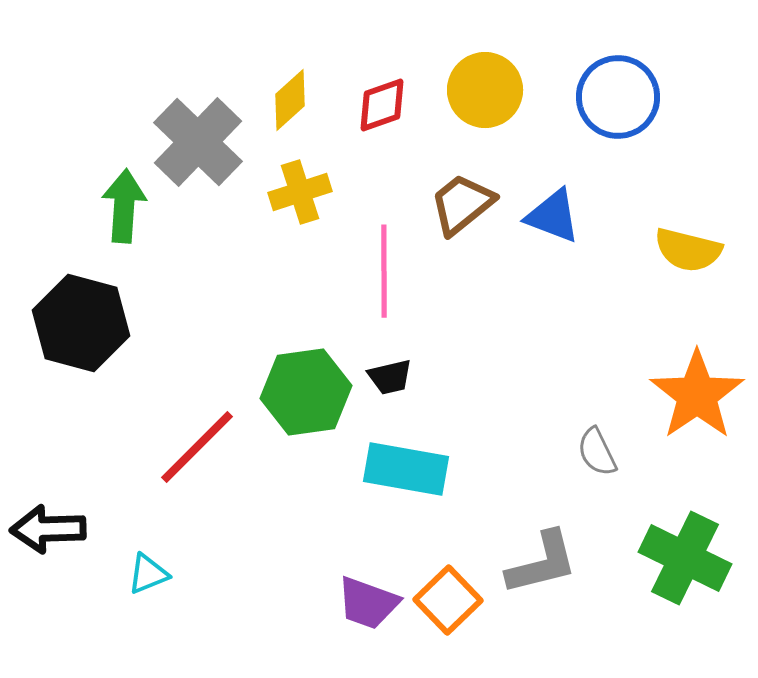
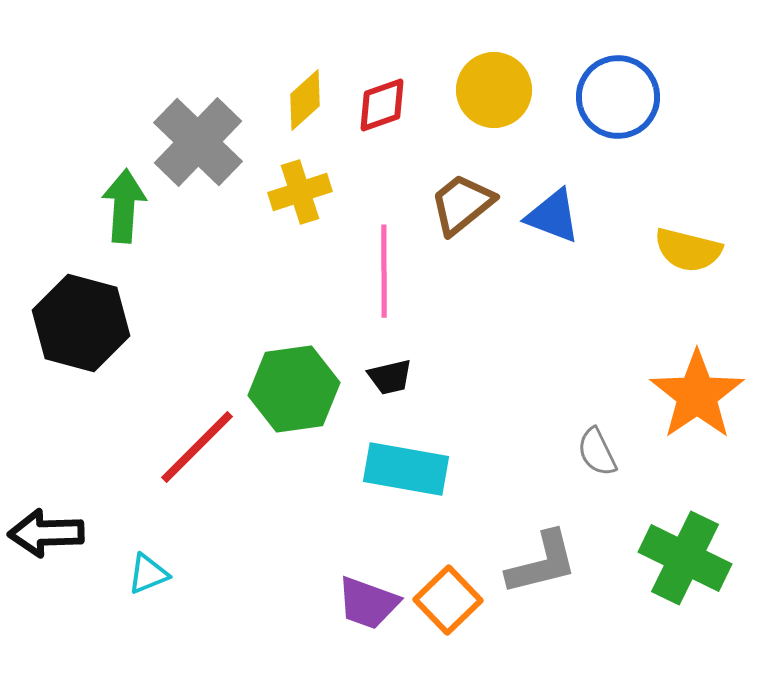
yellow circle: moved 9 px right
yellow diamond: moved 15 px right
green hexagon: moved 12 px left, 3 px up
black arrow: moved 2 px left, 4 px down
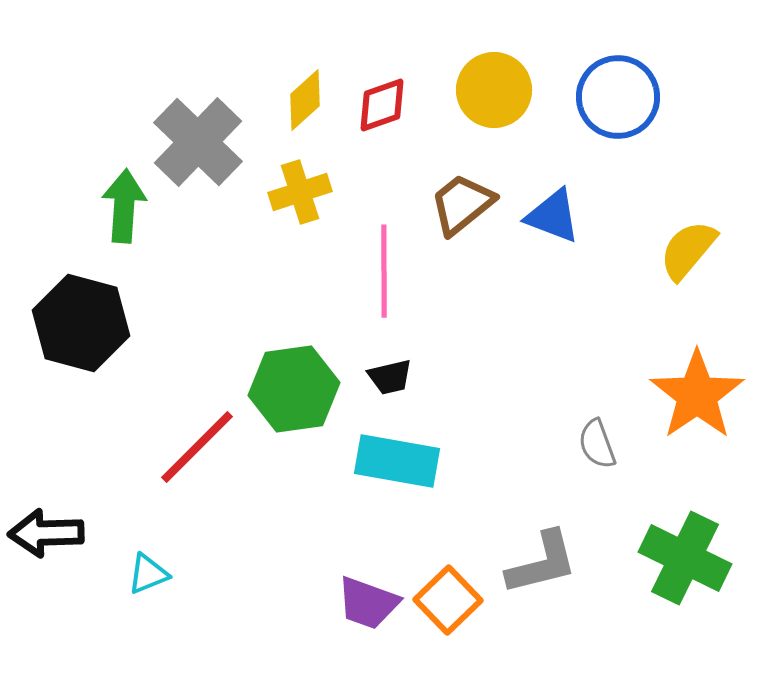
yellow semicircle: rotated 116 degrees clockwise
gray semicircle: moved 8 px up; rotated 6 degrees clockwise
cyan rectangle: moved 9 px left, 8 px up
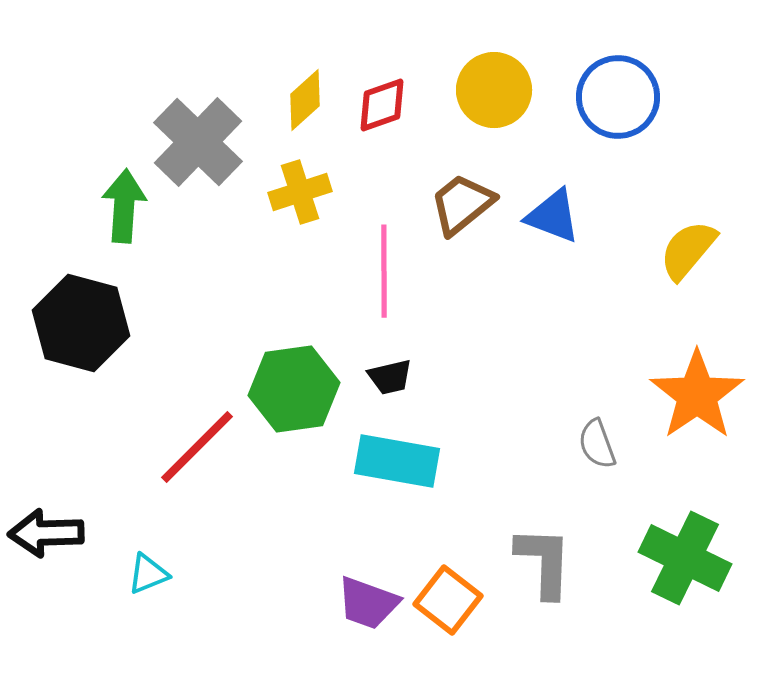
gray L-shape: moved 2 px right, 1 px up; rotated 74 degrees counterclockwise
orange square: rotated 8 degrees counterclockwise
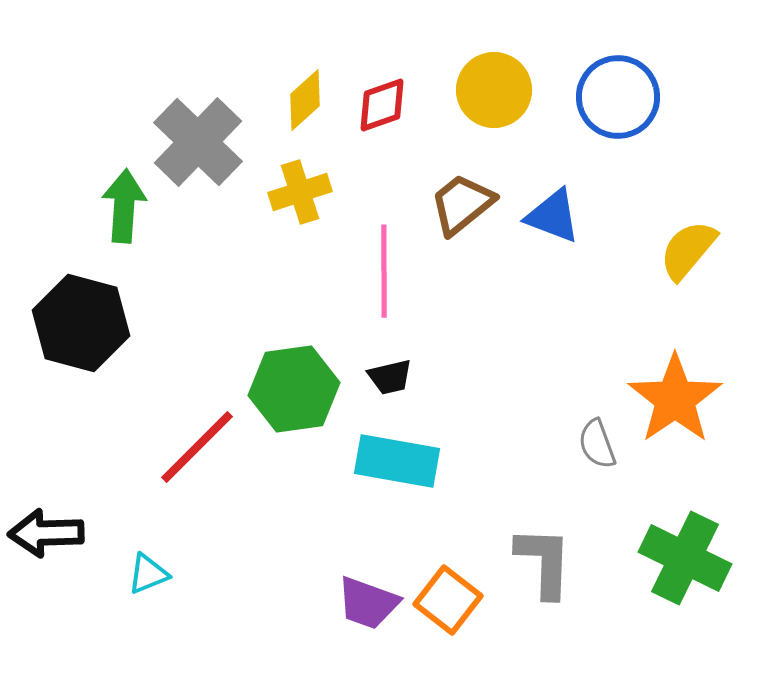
orange star: moved 22 px left, 4 px down
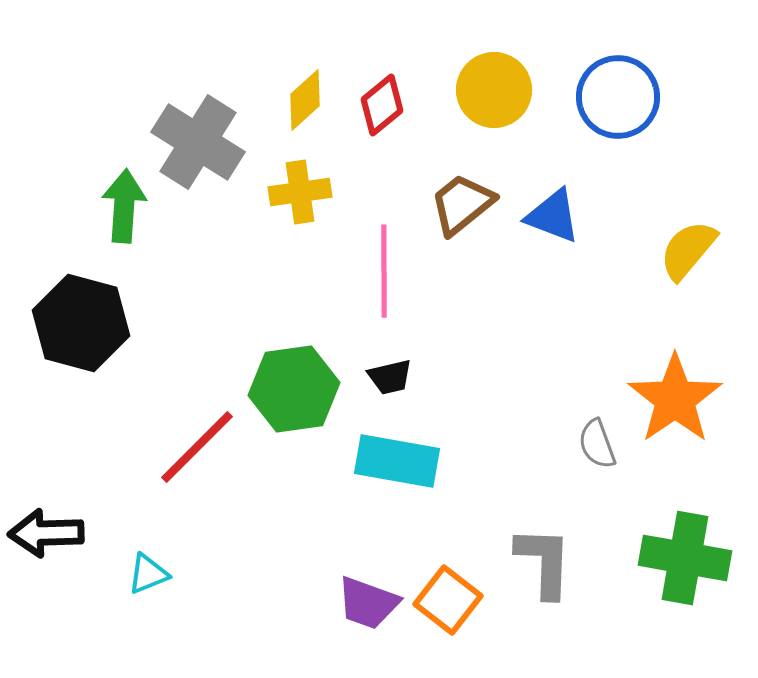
red diamond: rotated 20 degrees counterclockwise
gray cross: rotated 12 degrees counterclockwise
yellow cross: rotated 10 degrees clockwise
green cross: rotated 16 degrees counterclockwise
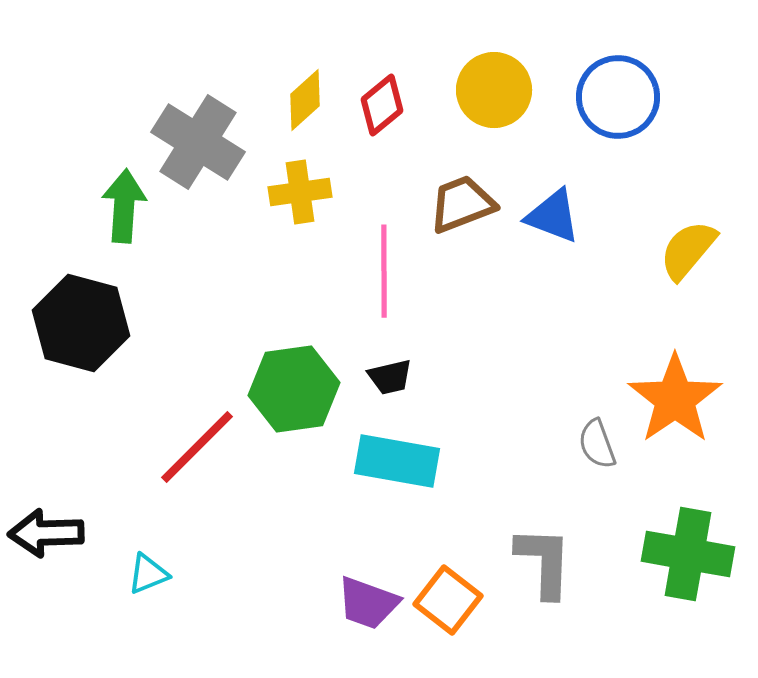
brown trapezoid: rotated 18 degrees clockwise
green cross: moved 3 px right, 4 px up
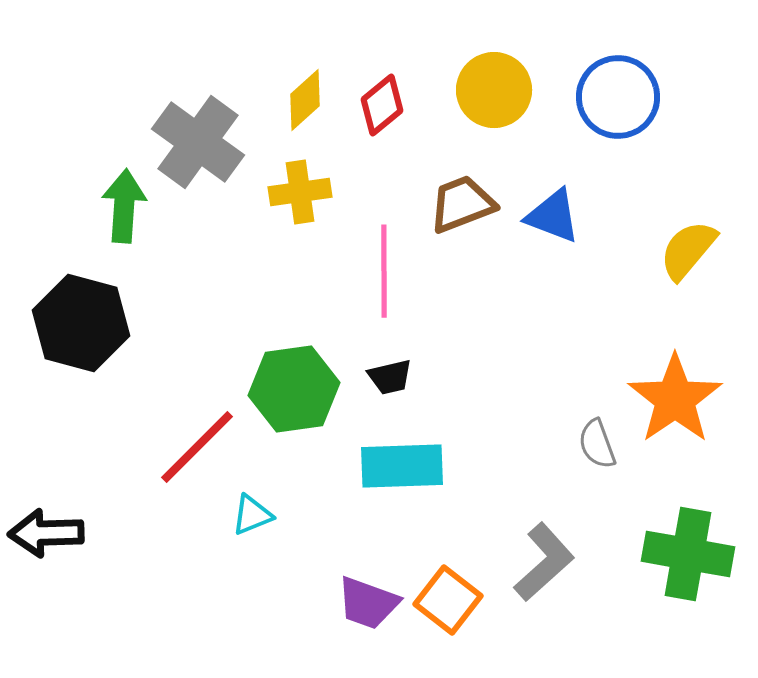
gray cross: rotated 4 degrees clockwise
cyan rectangle: moved 5 px right, 5 px down; rotated 12 degrees counterclockwise
gray L-shape: rotated 46 degrees clockwise
cyan triangle: moved 104 px right, 59 px up
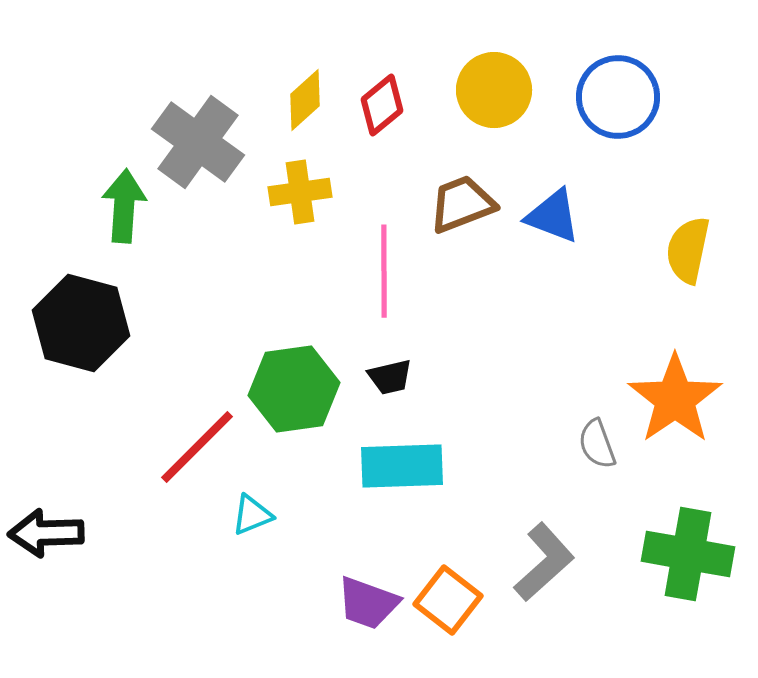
yellow semicircle: rotated 28 degrees counterclockwise
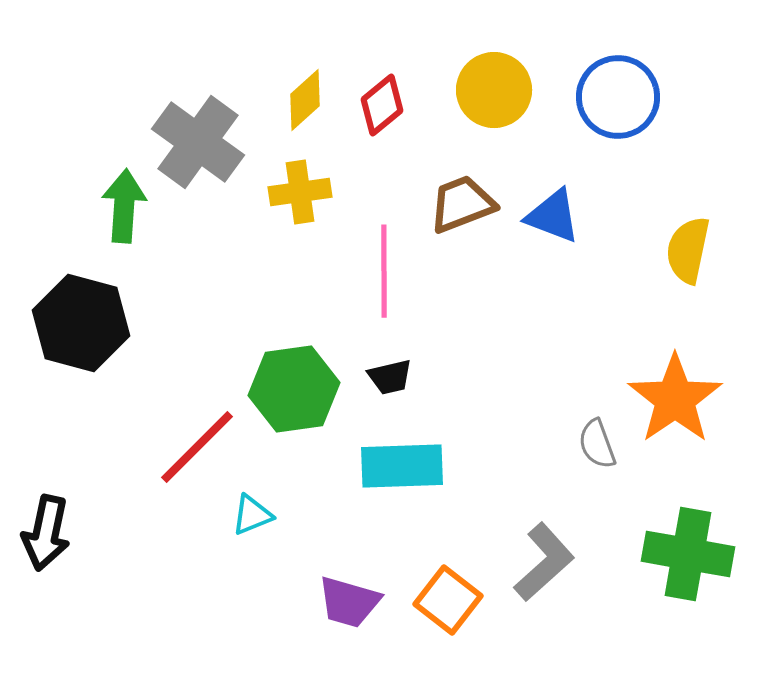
black arrow: rotated 76 degrees counterclockwise
purple trapezoid: moved 19 px left, 1 px up; rotated 4 degrees counterclockwise
